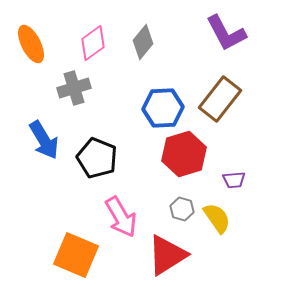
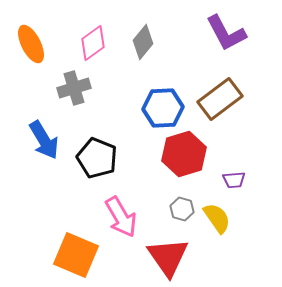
brown rectangle: rotated 15 degrees clockwise
red triangle: moved 1 px right, 2 px down; rotated 33 degrees counterclockwise
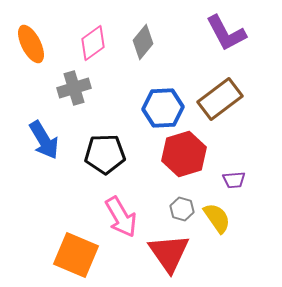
black pentagon: moved 8 px right, 4 px up; rotated 24 degrees counterclockwise
red triangle: moved 1 px right, 4 px up
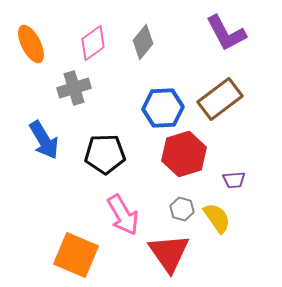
pink arrow: moved 2 px right, 2 px up
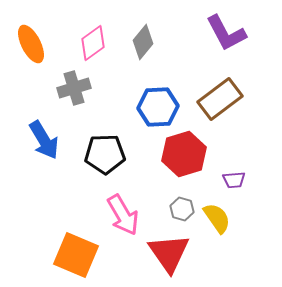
blue hexagon: moved 5 px left, 1 px up
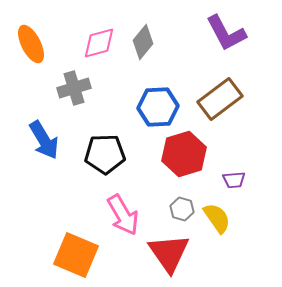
pink diamond: moved 6 px right; rotated 21 degrees clockwise
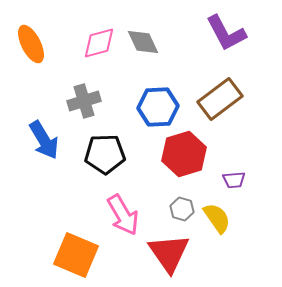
gray diamond: rotated 64 degrees counterclockwise
gray cross: moved 10 px right, 13 px down
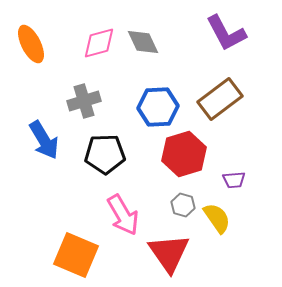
gray hexagon: moved 1 px right, 4 px up
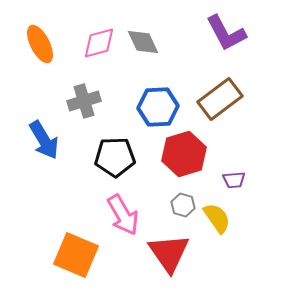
orange ellipse: moved 9 px right
black pentagon: moved 10 px right, 3 px down
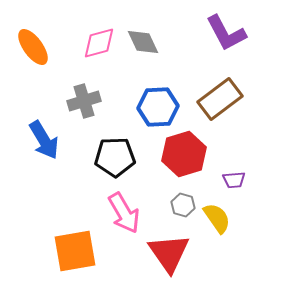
orange ellipse: moved 7 px left, 3 px down; rotated 9 degrees counterclockwise
pink arrow: moved 1 px right, 2 px up
orange square: moved 1 px left, 4 px up; rotated 33 degrees counterclockwise
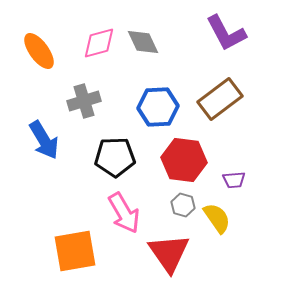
orange ellipse: moved 6 px right, 4 px down
red hexagon: moved 6 px down; rotated 24 degrees clockwise
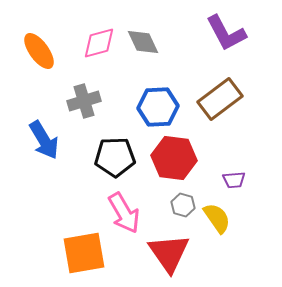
red hexagon: moved 10 px left, 2 px up
orange square: moved 9 px right, 2 px down
